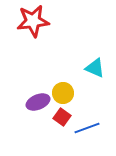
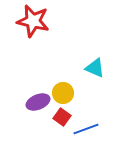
red star: rotated 20 degrees clockwise
blue line: moved 1 px left, 1 px down
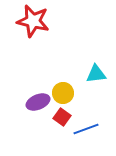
cyan triangle: moved 1 px right, 6 px down; rotated 30 degrees counterclockwise
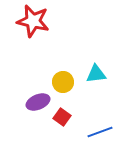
yellow circle: moved 11 px up
blue line: moved 14 px right, 3 px down
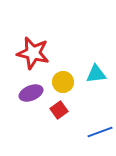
red star: moved 32 px down
purple ellipse: moved 7 px left, 9 px up
red square: moved 3 px left, 7 px up; rotated 18 degrees clockwise
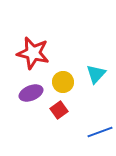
cyan triangle: rotated 40 degrees counterclockwise
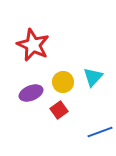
red star: moved 8 px up; rotated 12 degrees clockwise
cyan triangle: moved 3 px left, 3 px down
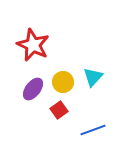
purple ellipse: moved 2 px right, 4 px up; rotated 30 degrees counterclockwise
blue line: moved 7 px left, 2 px up
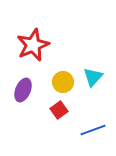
red star: rotated 24 degrees clockwise
purple ellipse: moved 10 px left, 1 px down; rotated 15 degrees counterclockwise
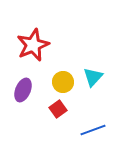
red square: moved 1 px left, 1 px up
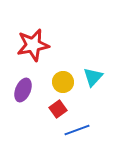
red star: rotated 12 degrees clockwise
blue line: moved 16 px left
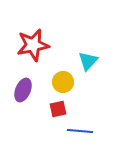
cyan triangle: moved 5 px left, 16 px up
red square: rotated 24 degrees clockwise
blue line: moved 3 px right, 1 px down; rotated 25 degrees clockwise
